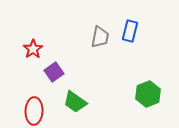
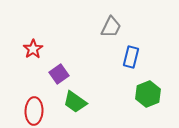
blue rectangle: moved 1 px right, 26 px down
gray trapezoid: moved 11 px right, 10 px up; rotated 15 degrees clockwise
purple square: moved 5 px right, 2 px down
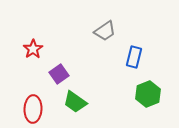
gray trapezoid: moved 6 px left, 4 px down; rotated 30 degrees clockwise
blue rectangle: moved 3 px right
red ellipse: moved 1 px left, 2 px up
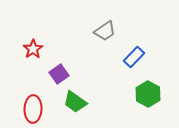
blue rectangle: rotated 30 degrees clockwise
green hexagon: rotated 10 degrees counterclockwise
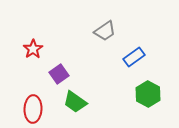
blue rectangle: rotated 10 degrees clockwise
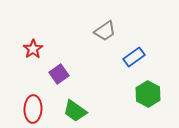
green trapezoid: moved 9 px down
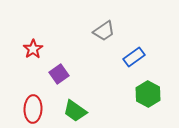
gray trapezoid: moved 1 px left
